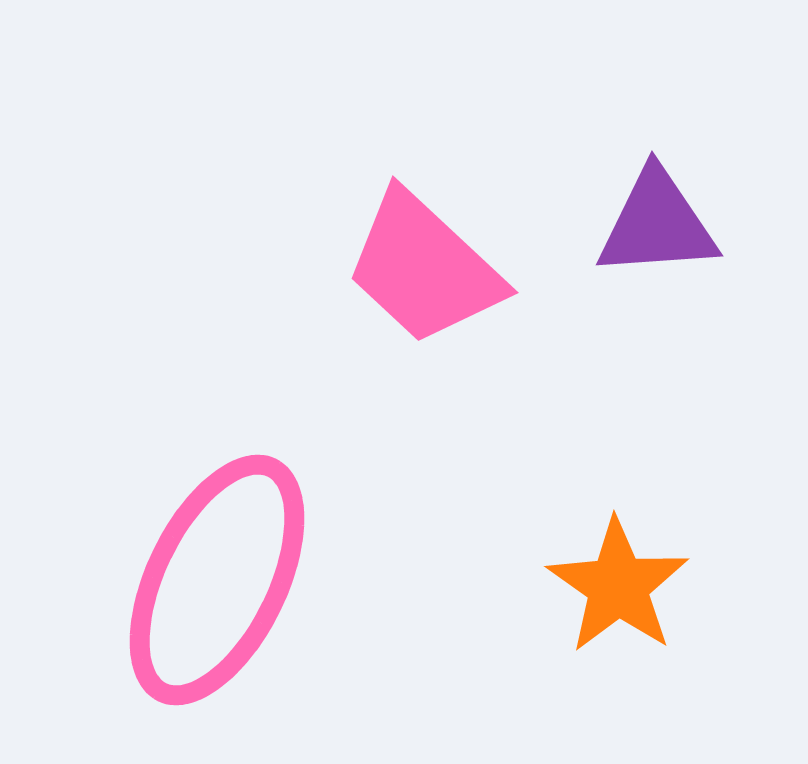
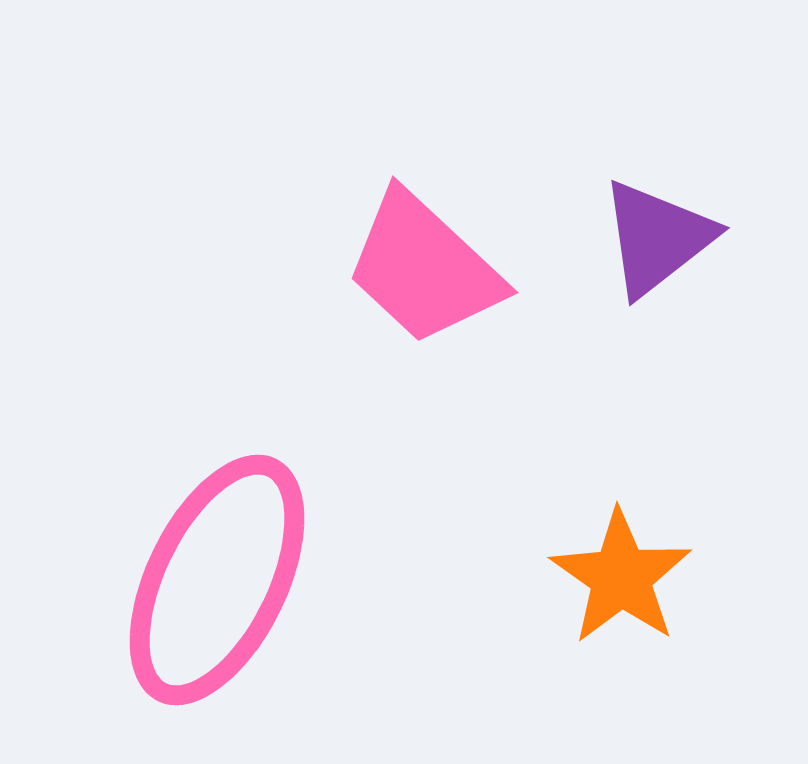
purple triangle: moved 14 px down; rotated 34 degrees counterclockwise
orange star: moved 3 px right, 9 px up
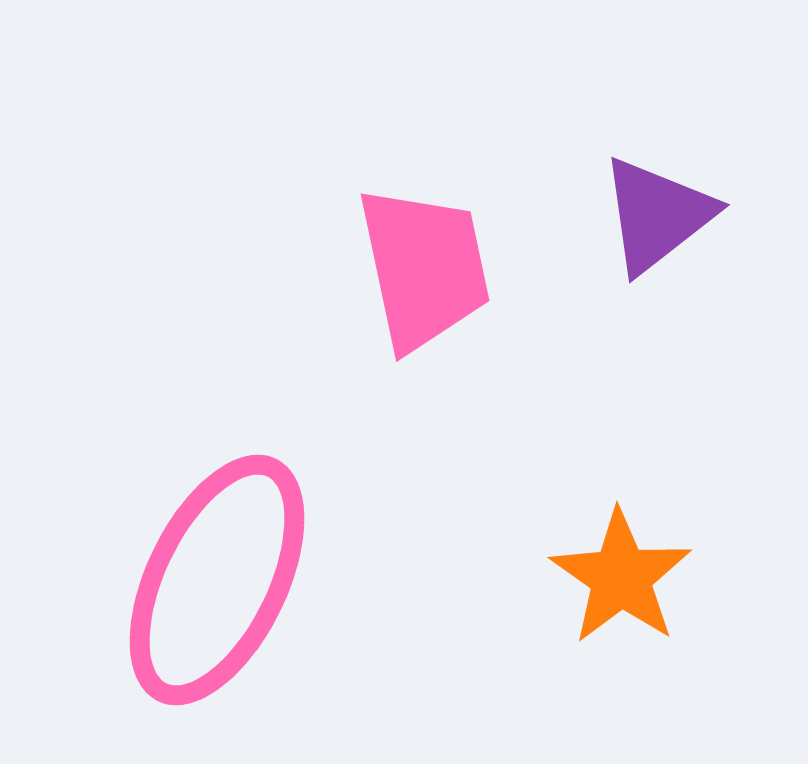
purple triangle: moved 23 px up
pink trapezoid: rotated 145 degrees counterclockwise
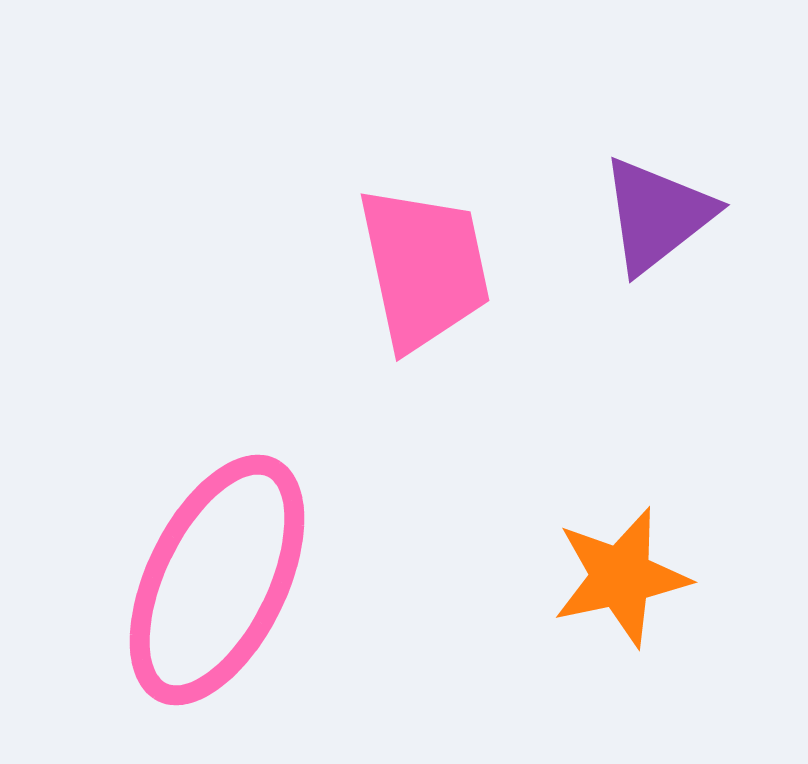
orange star: rotated 25 degrees clockwise
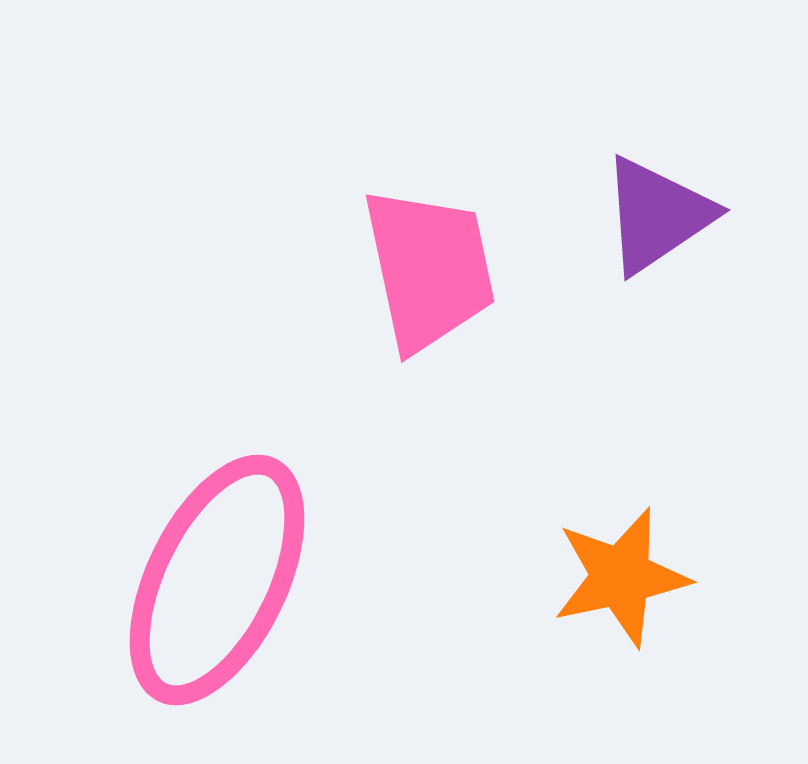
purple triangle: rotated 4 degrees clockwise
pink trapezoid: moved 5 px right, 1 px down
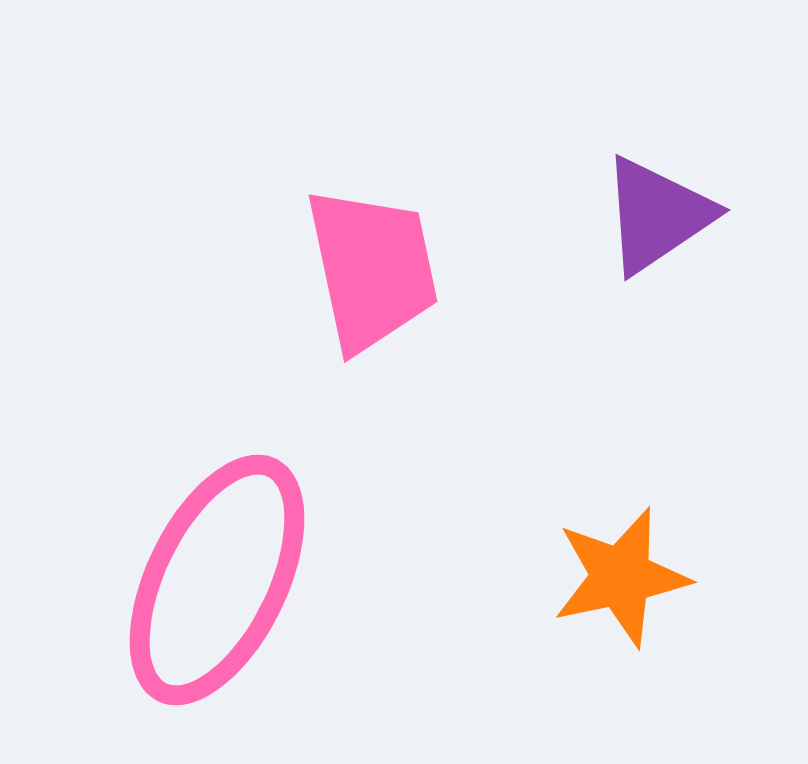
pink trapezoid: moved 57 px left
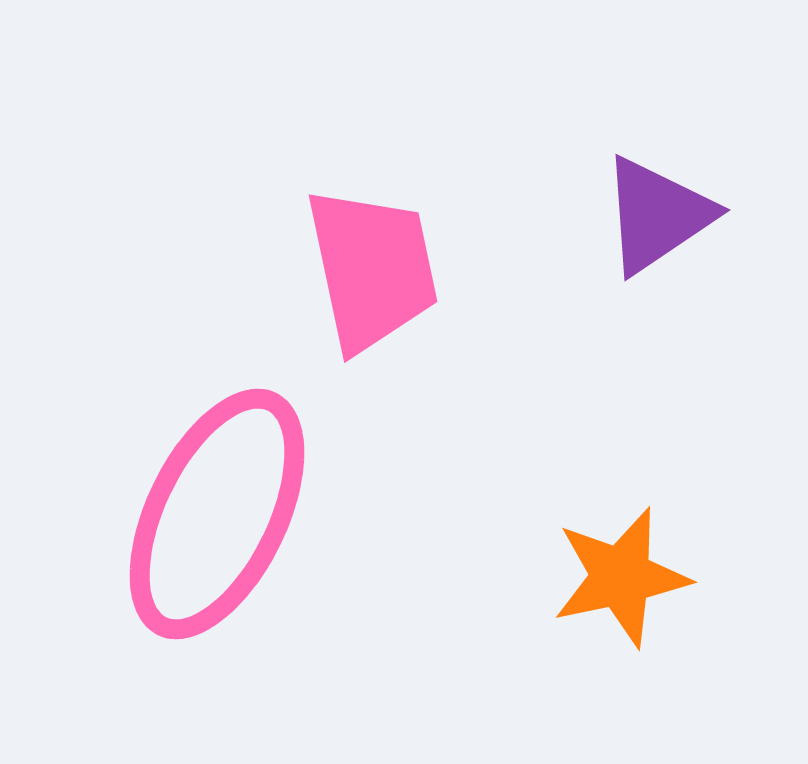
pink ellipse: moved 66 px up
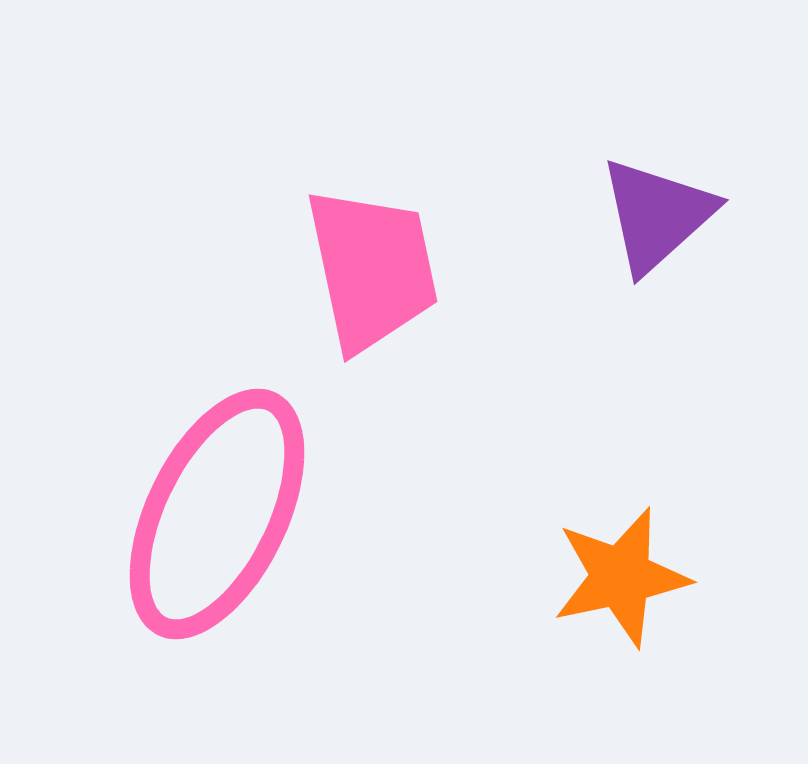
purple triangle: rotated 8 degrees counterclockwise
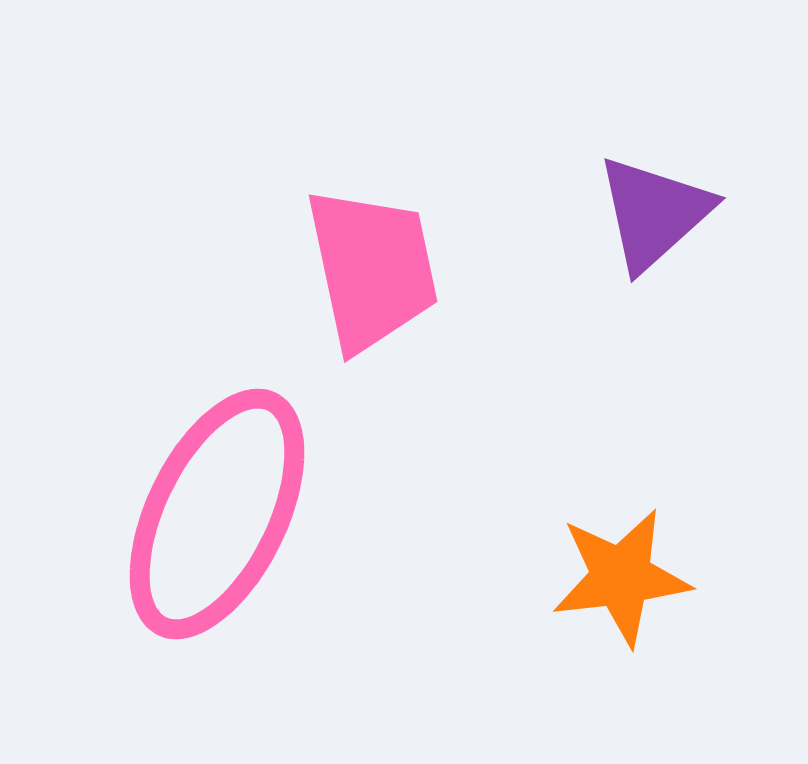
purple triangle: moved 3 px left, 2 px up
orange star: rotated 5 degrees clockwise
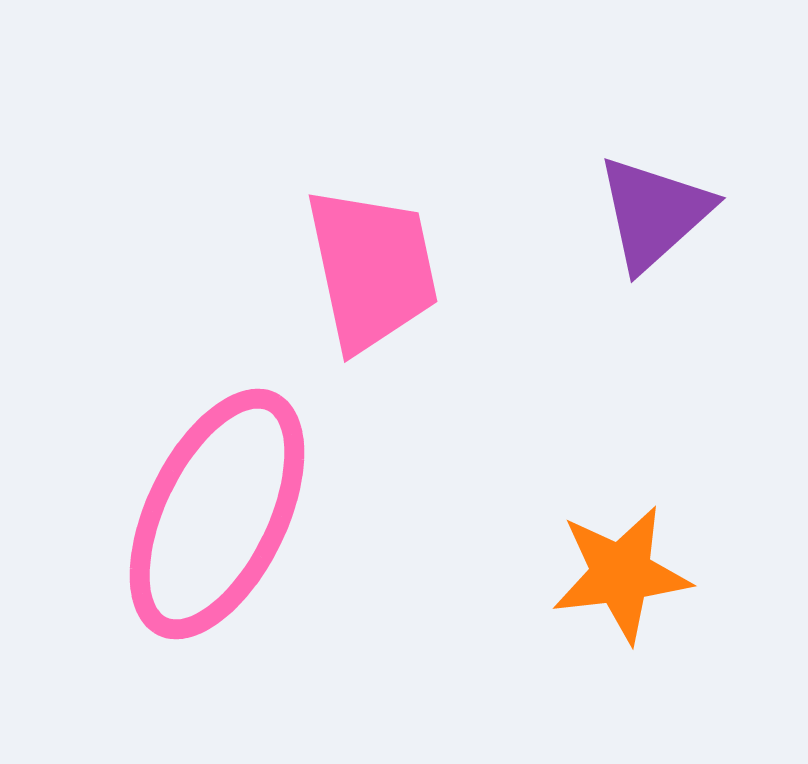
orange star: moved 3 px up
